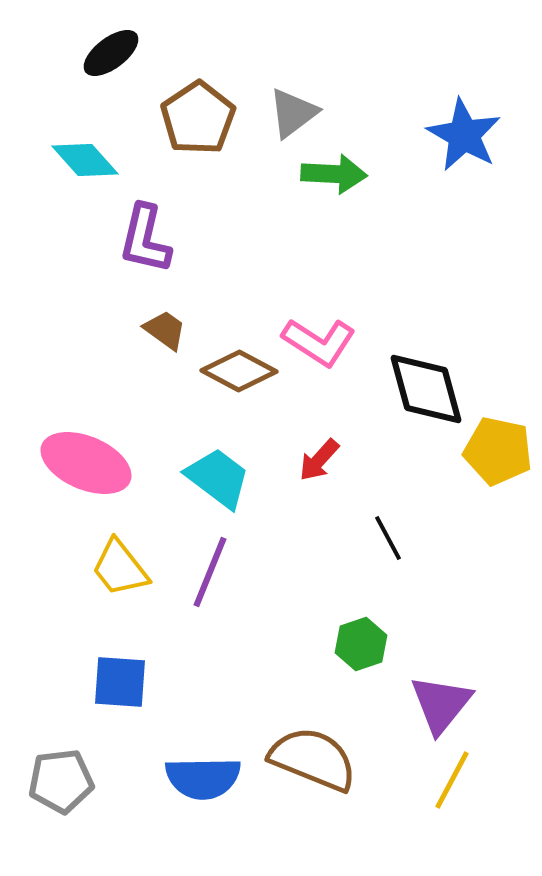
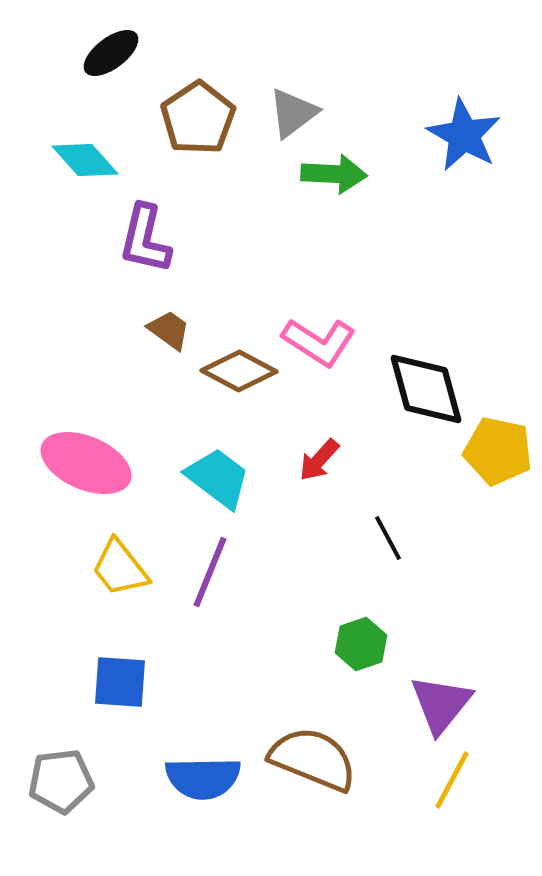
brown trapezoid: moved 4 px right
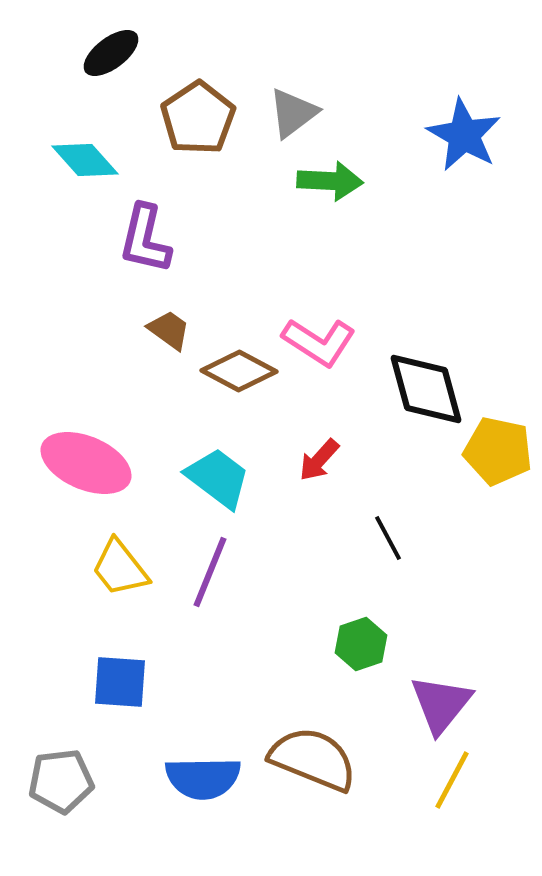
green arrow: moved 4 px left, 7 px down
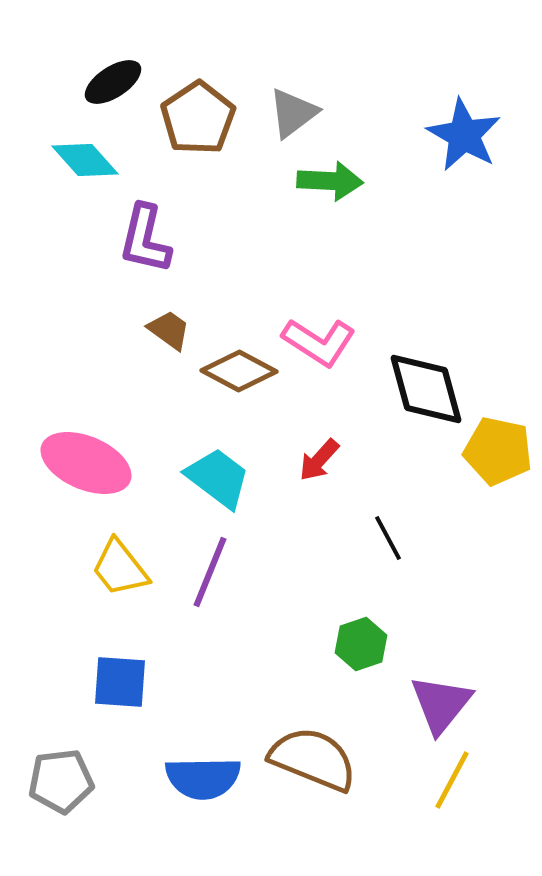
black ellipse: moved 2 px right, 29 px down; rotated 4 degrees clockwise
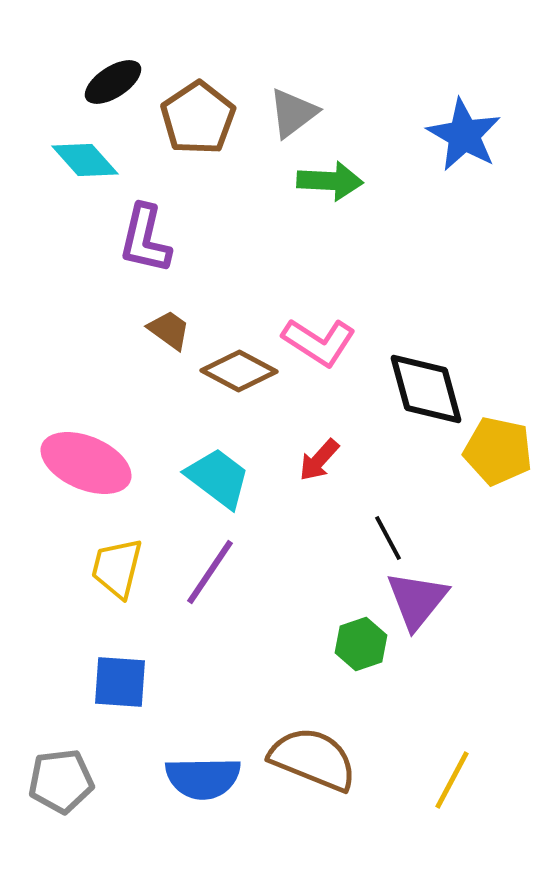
yellow trapezoid: moved 3 px left; rotated 52 degrees clockwise
purple line: rotated 12 degrees clockwise
purple triangle: moved 24 px left, 104 px up
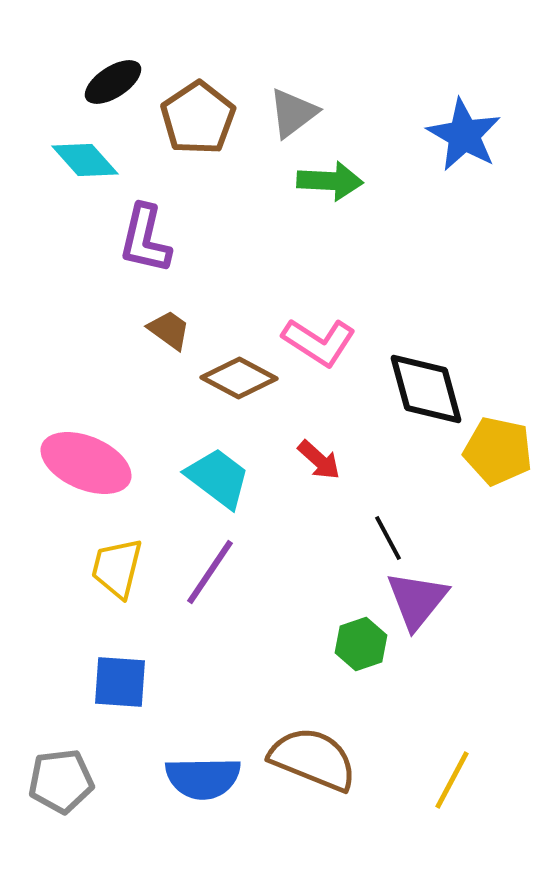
brown diamond: moved 7 px down
red arrow: rotated 90 degrees counterclockwise
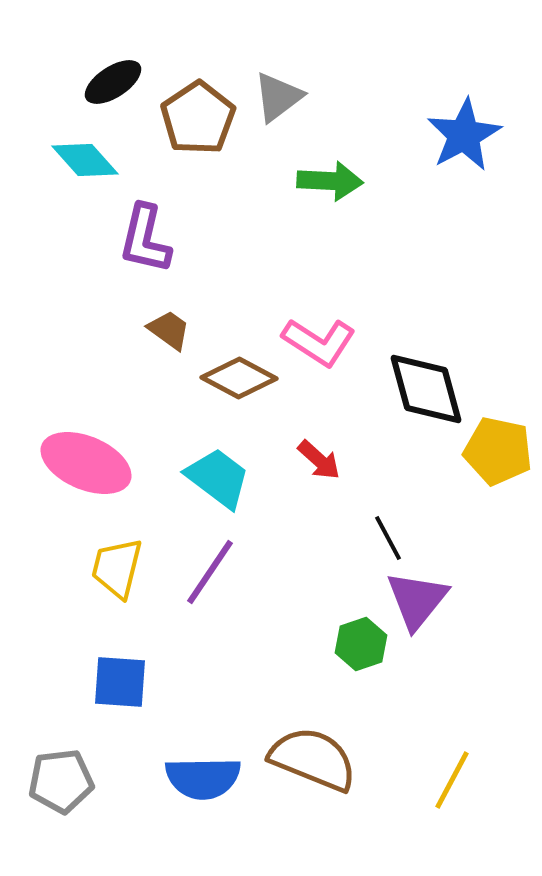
gray triangle: moved 15 px left, 16 px up
blue star: rotated 14 degrees clockwise
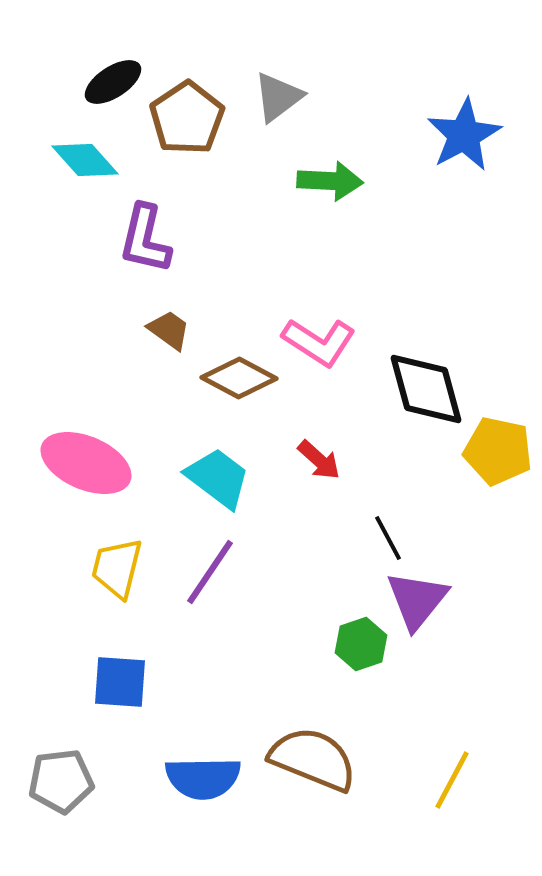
brown pentagon: moved 11 px left
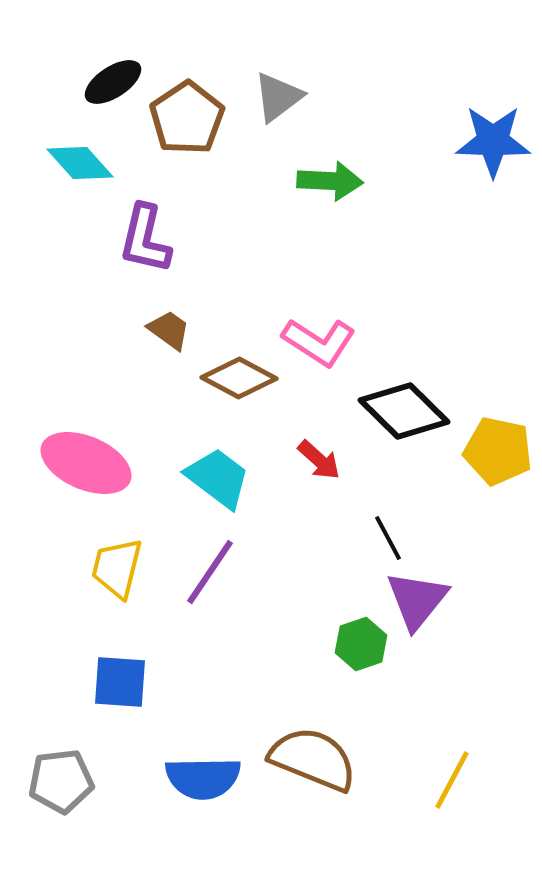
blue star: moved 29 px right, 6 px down; rotated 30 degrees clockwise
cyan diamond: moved 5 px left, 3 px down
black diamond: moved 22 px left, 22 px down; rotated 30 degrees counterclockwise
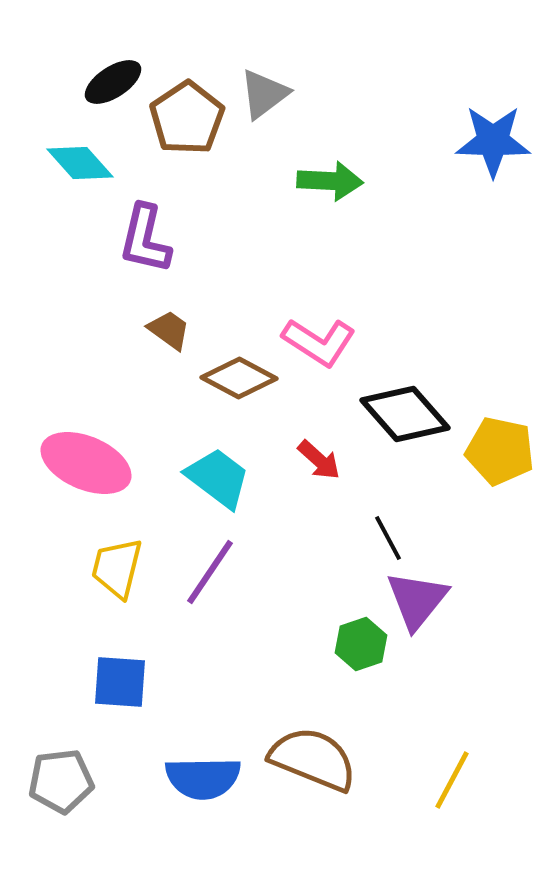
gray triangle: moved 14 px left, 3 px up
black diamond: moved 1 px right, 3 px down; rotated 4 degrees clockwise
yellow pentagon: moved 2 px right
